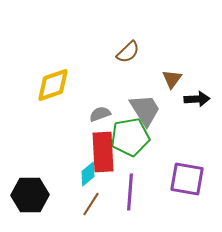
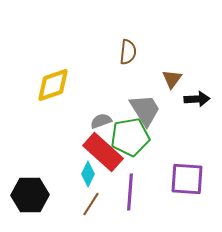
brown semicircle: rotated 40 degrees counterclockwise
gray semicircle: moved 1 px right, 7 px down
red rectangle: rotated 45 degrees counterclockwise
cyan diamond: rotated 25 degrees counterclockwise
purple square: rotated 6 degrees counterclockwise
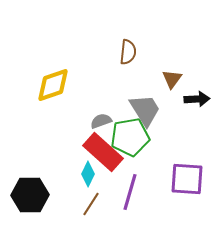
purple line: rotated 12 degrees clockwise
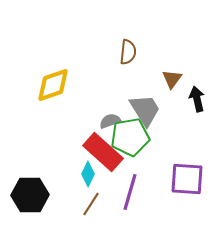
black arrow: rotated 100 degrees counterclockwise
gray semicircle: moved 9 px right
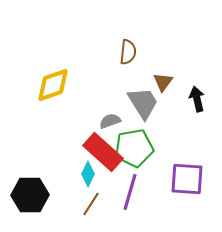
brown triangle: moved 9 px left, 3 px down
gray trapezoid: moved 2 px left, 7 px up
green pentagon: moved 4 px right, 11 px down
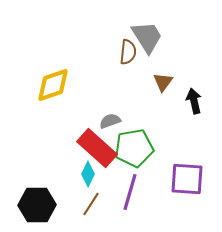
black arrow: moved 3 px left, 2 px down
gray trapezoid: moved 4 px right, 66 px up
red rectangle: moved 6 px left, 4 px up
black hexagon: moved 7 px right, 10 px down
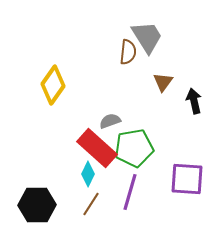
yellow diamond: rotated 36 degrees counterclockwise
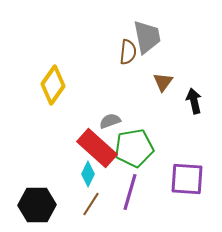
gray trapezoid: rotated 21 degrees clockwise
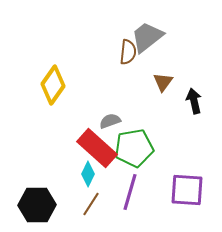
gray trapezoid: rotated 117 degrees counterclockwise
purple square: moved 11 px down
